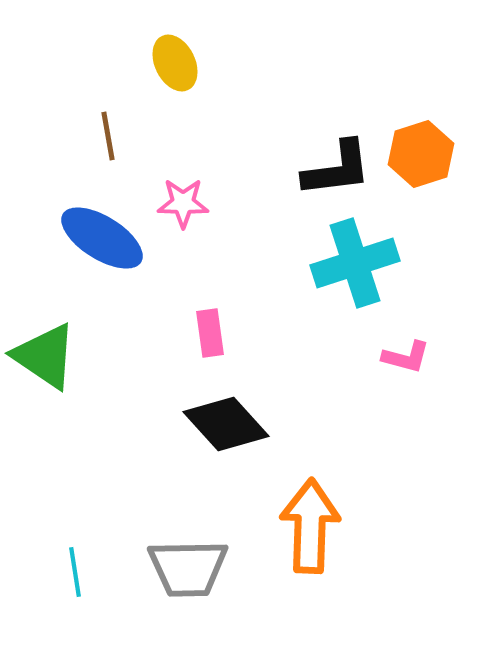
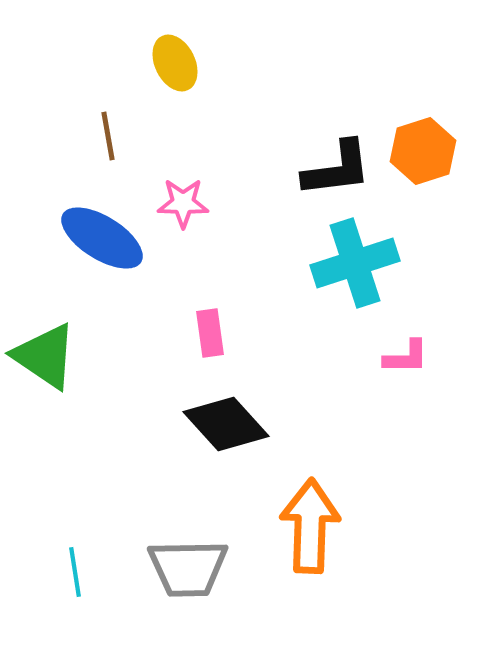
orange hexagon: moved 2 px right, 3 px up
pink L-shape: rotated 15 degrees counterclockwise
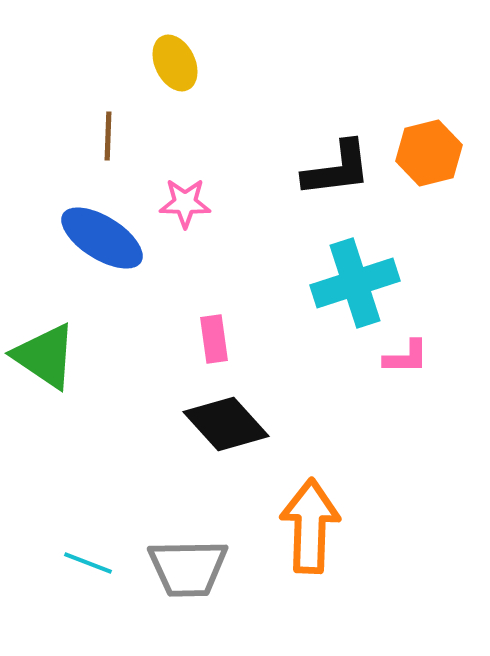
brown line: rotated 12 degrees clockwise
orange hexagon: moved 6 px right, 2 px down; rotated 4 degrees clockwise
pink star: moved 2 px right
cyan cross: moved 20 px down
pink rectangle: moved 4 px right, 6 px down
cyan line: moved 13 px right, 9 px up; rotated 60 degrees counterclockwise
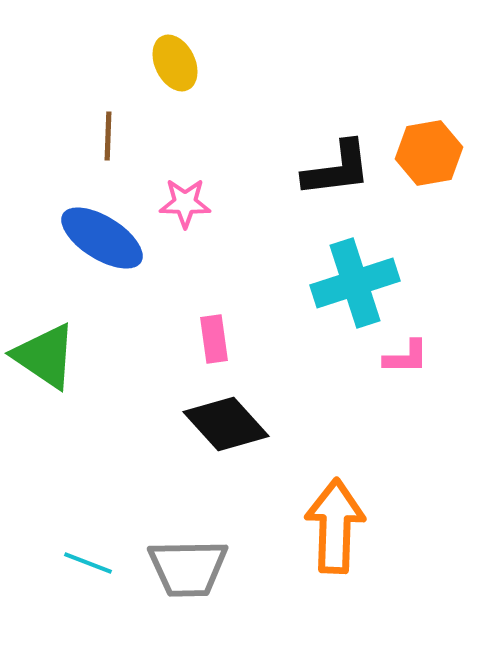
orange hexagon: rotated 4 degrees clockwise
orange arrow: moved 25 px right
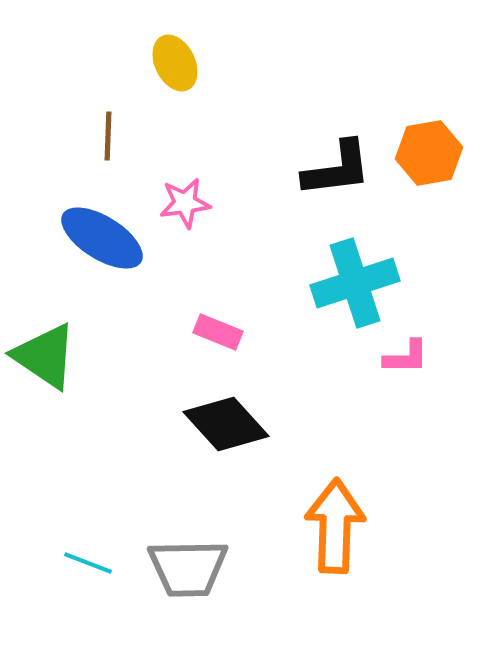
pink star: rotated 9 degrees counterclockwise
pink rectangle: moved 4 px right, 7 px up; rotated 60 degrees counterclockwise
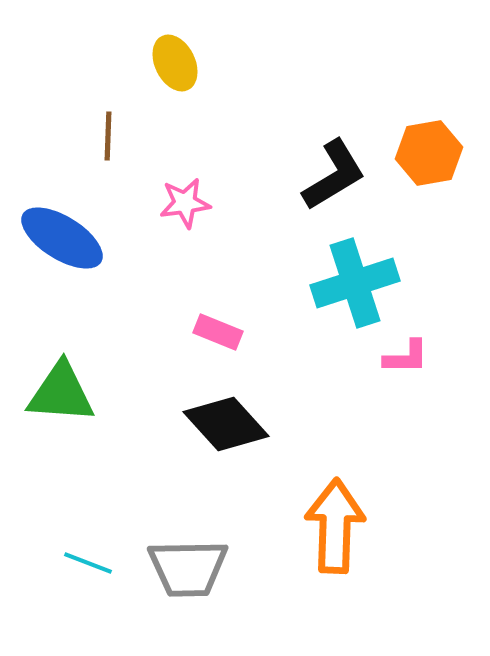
black L-shape: moved 3 px left, 6 px down; rotated 24 degrees counterclockwise
blue ellipse: moved 40 px left
green triangle: moved 16 px right, 37 px down; rotated 30 degrees counterclockwise
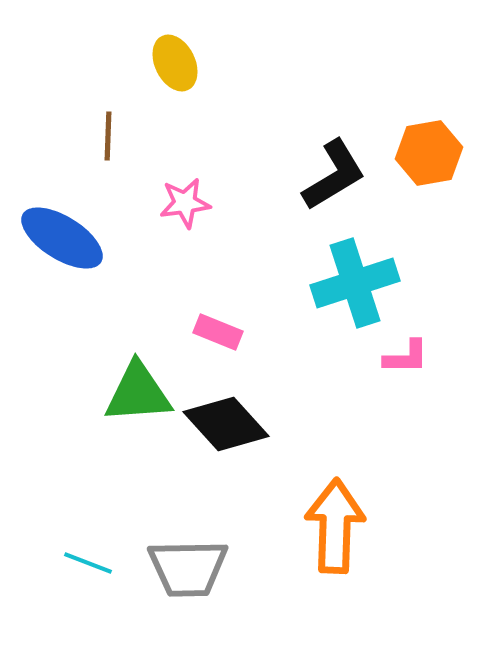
green triangle: moved 77 px right; rotated 8 degrees counterclockwise
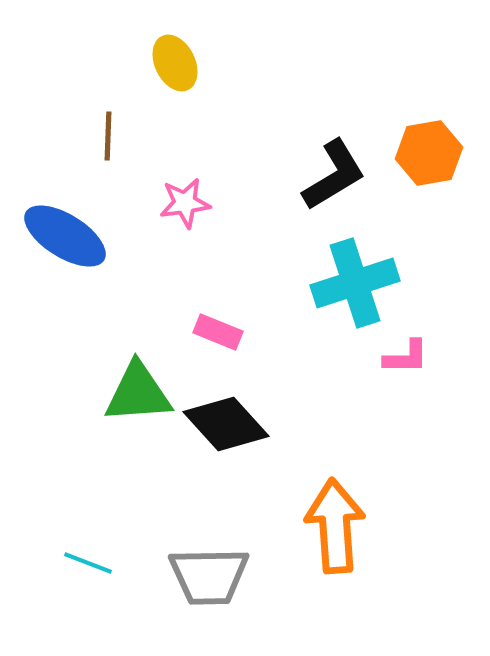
blue ellipse: moved 3 px right, 2 px up
orange arrow: rotated 6 degrees counterclockwise
gray trapezoid: moved 21 px right, 8 px down
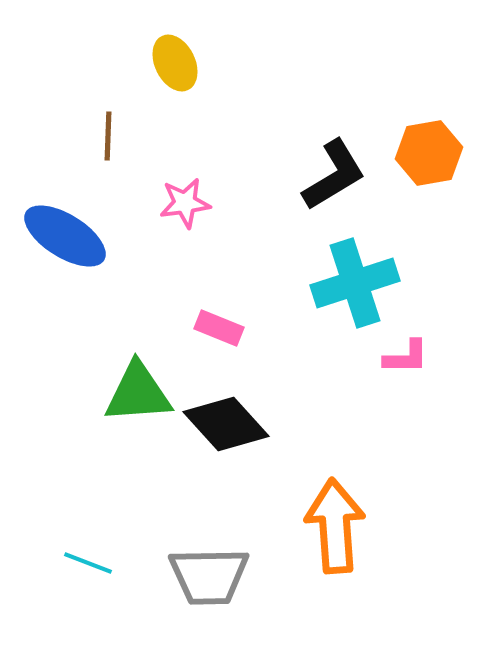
pink rectangle: moved 1 px right, 4 px up
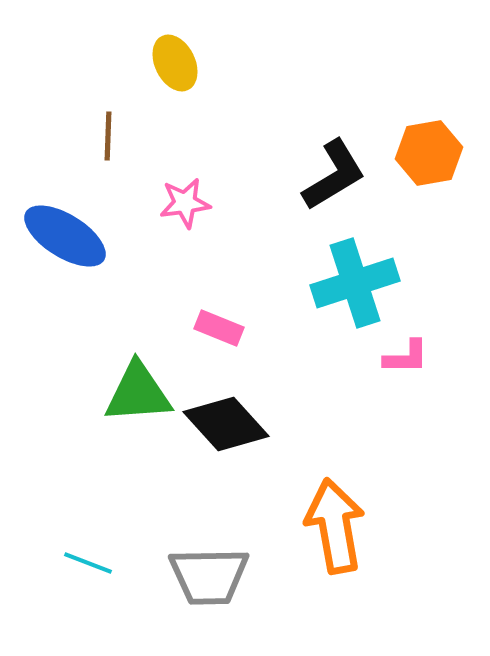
orange arrow: rotated 6 degrees counterclockwise
